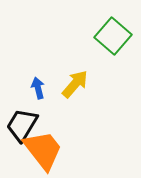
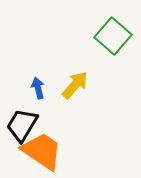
yellow arrow: moved 1 px down
orange trapezoid: moved 1 px left, 1 px down; rotated 18 degrees counterclockwise
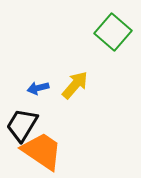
green square: moved 4 px up
blue arrow: rotated 90 degrees counterclockwise
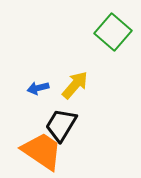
black trapezoid: moved 39 px right
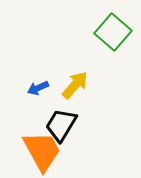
blue arrow: rotated 10 degrees counterclockwise
orange trapezoid: rotated 27 degrees clockwise
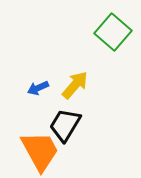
black trapezoid: moved 4 px right
orange trapezoid: moved 2 px left
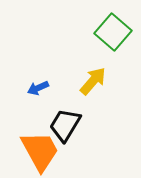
yellow arrow: moved 18 px right, 4 px up
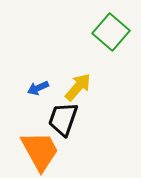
green square: moved 2 px left
yellow arrow: moved 15 px left, 6 px down
black trapezoid: moved 2 px left, 6 px up; rotated 12 degrees counterclockwise
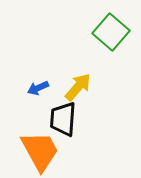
black trapezoid: rotated 15 degrees counterclockwise
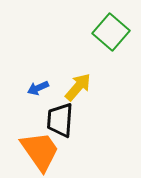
black trapezoid: moved 3 px left, 1 px down
orange trapezoid: rotated 6 degrees counterclockwise
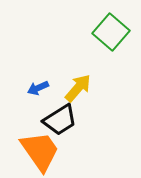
yellow arrow: moved 1 px down
black trapezoid: rotated 126 degrees counterclockwise
